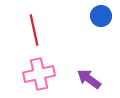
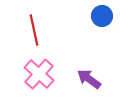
blue circle: moved 1 px right
pink cross: rotated 36 degrees counterclockwise
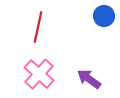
blue circle: moved 2 px right
red line: moved 4 px right, 3 px up; rotated 24 degrees clockwise
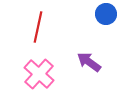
blue circle: moved 2 px right, 2 px up
purple arrow: moved 17 px up
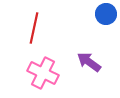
red line: moved 4 px left, 1 px down
pink cross: moved 4 px right, 1 px up; rotated 16 degrees counterclockwise
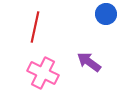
red line: moved 1 px right, 1 px up
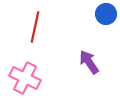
purple arrow: rotated 20 degrees clockwise
pink cross: moved 18 px left, 5 px down
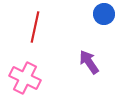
blue circle: moved 2 px left
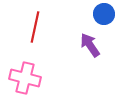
purple arrow: moved 1 px right, 17 px up
pink cross: rotated 12 degrees counterclockwise
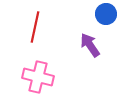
blue circle: moved 2 px right
pink cross: moved 13 px right, 1 px up
